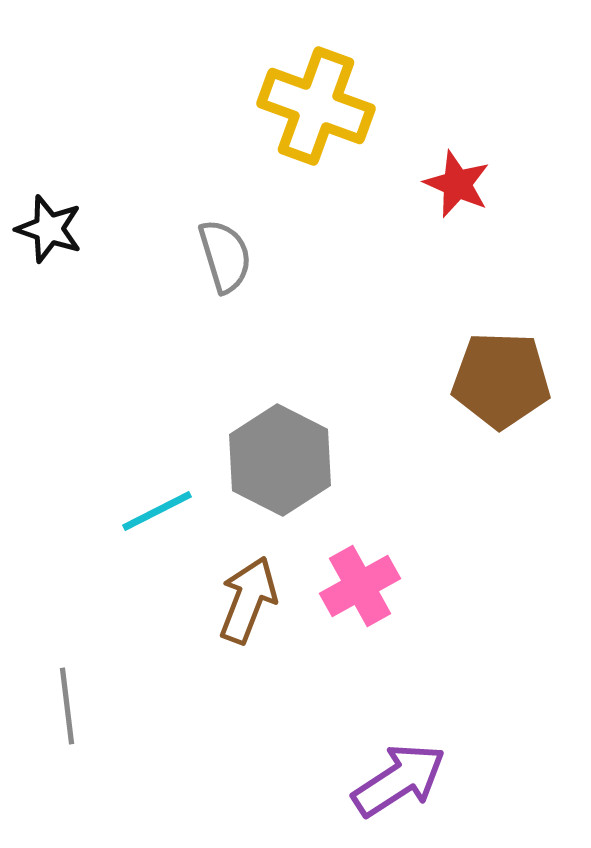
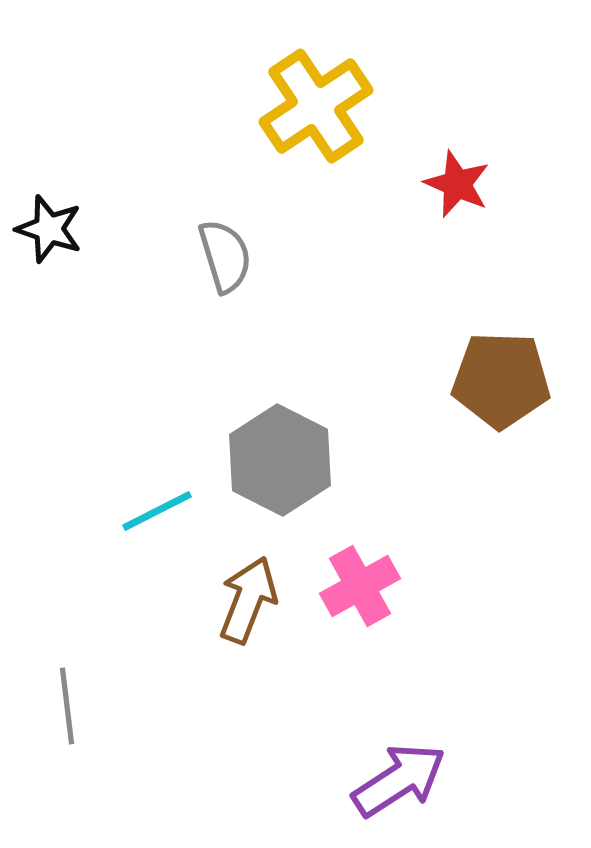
yellow cross: rotated 36 degrees clockwise
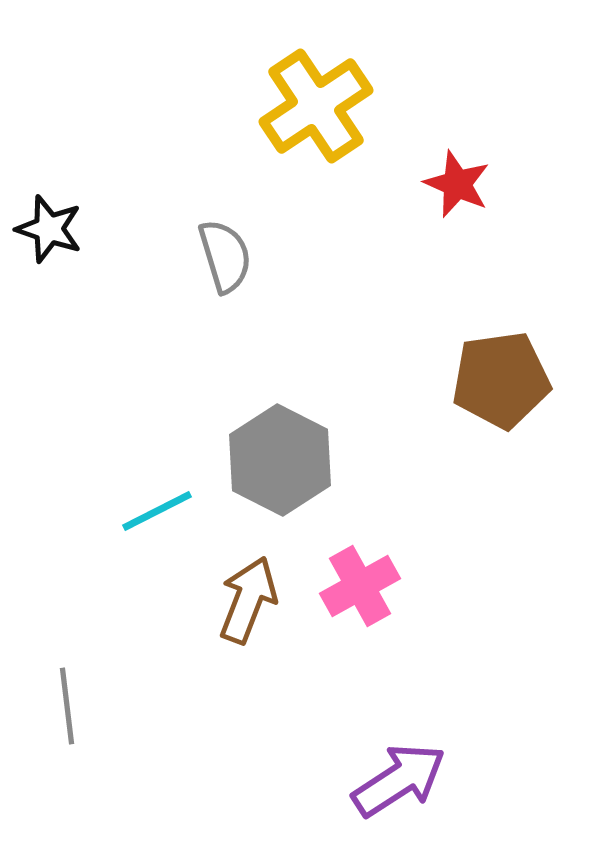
brown pentagon: rotated 10 degrees counterclockwise
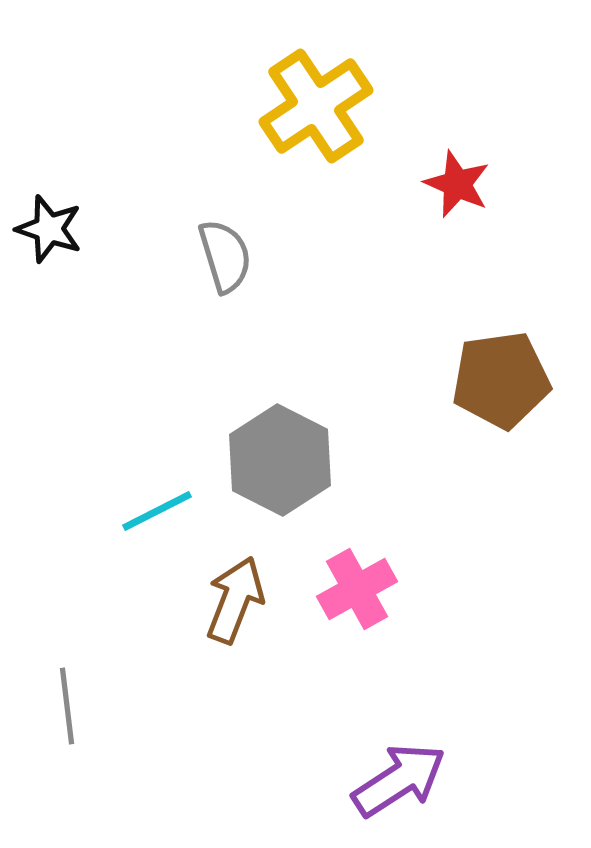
pink cross: moved 3 px left, 3 px down
brown arrow: moved 13 px left
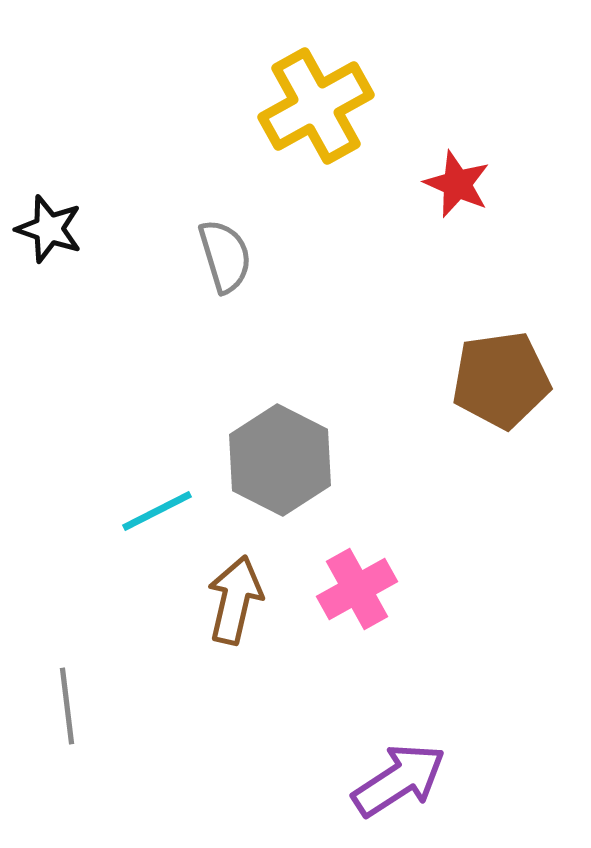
yellow cross: rotated 5 degrees clockwise
brown arrow: rotated 8 degrees counterclockwise
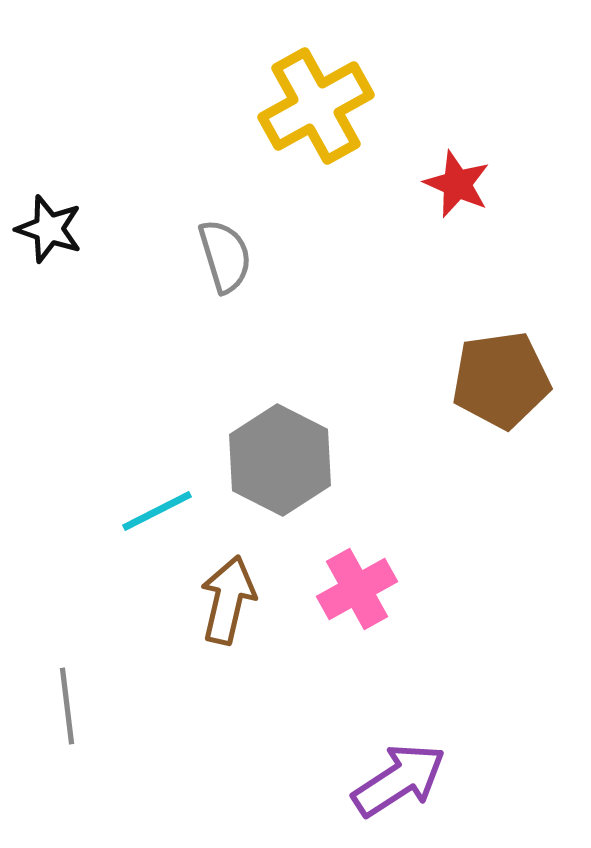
brown arrow: moved 7 px left
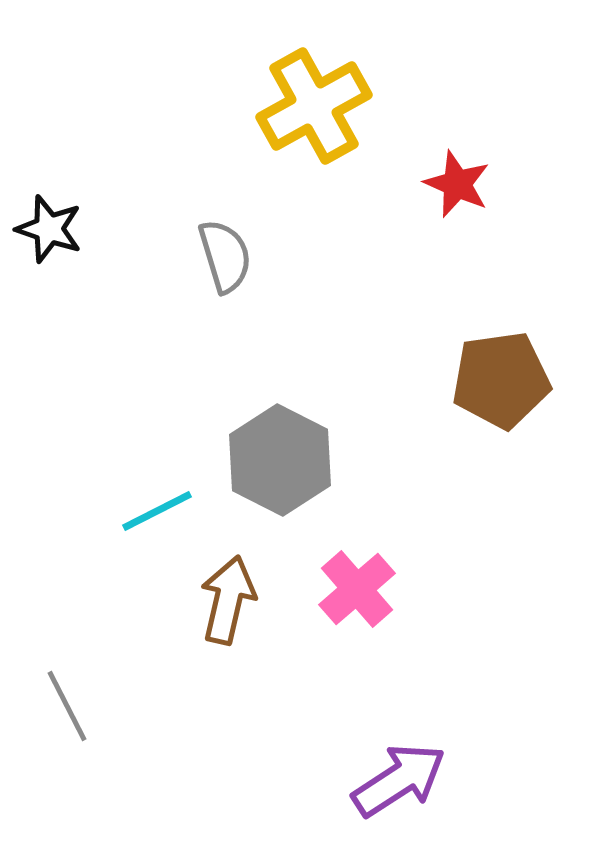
yellow cross: moved 2 px left
pink cross: rotated 12 degrees counterclockwise
gray line: rotated 20 degrees counterclockwise
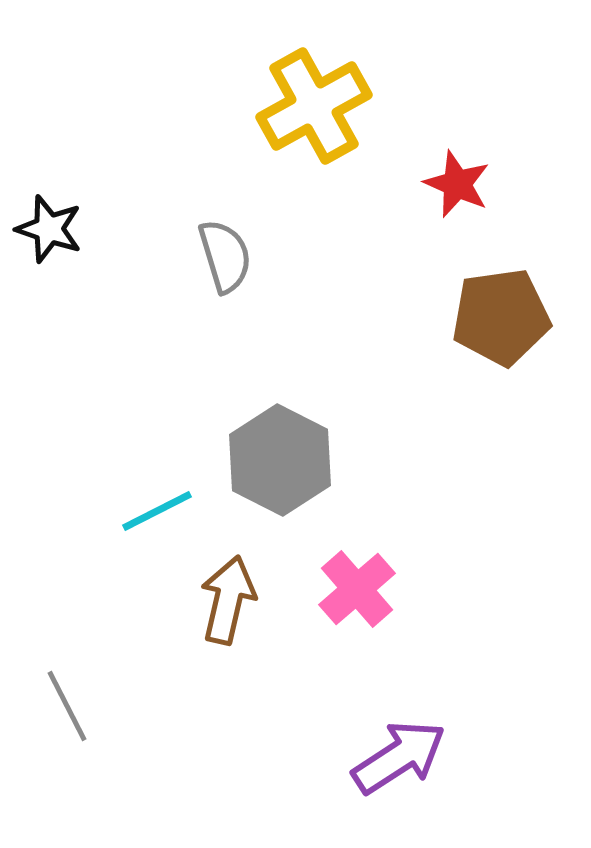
brown pentagon: moved 63 px up
purple arrow: moved 23 px up
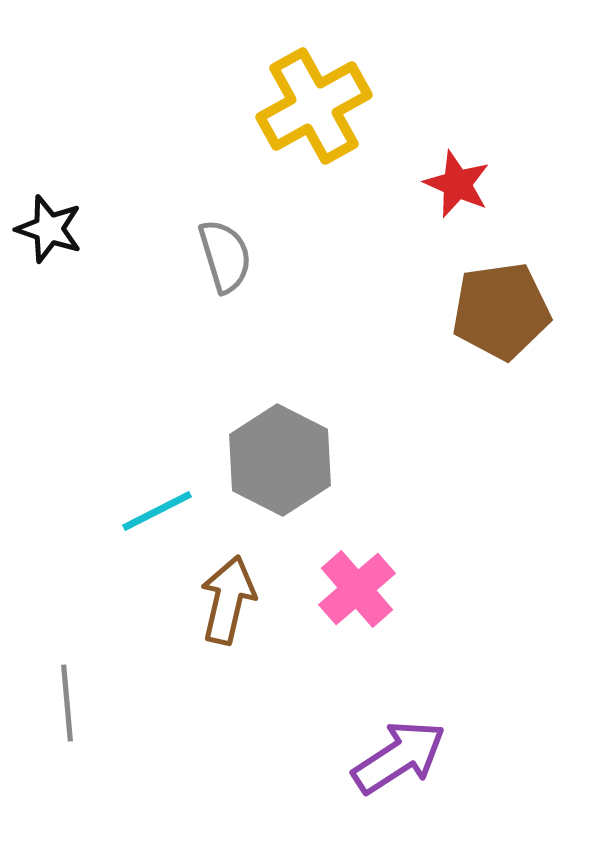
brown pentagon: moved 6 px up
gray line: moved 3 px up; rotated 22 degrees clockwise
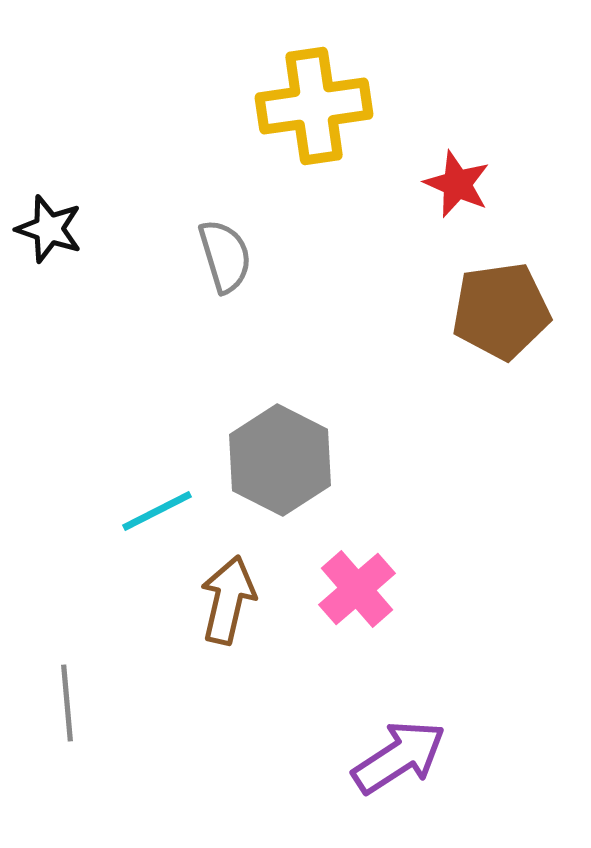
yellow cross: rotated 21 degrees clockwise
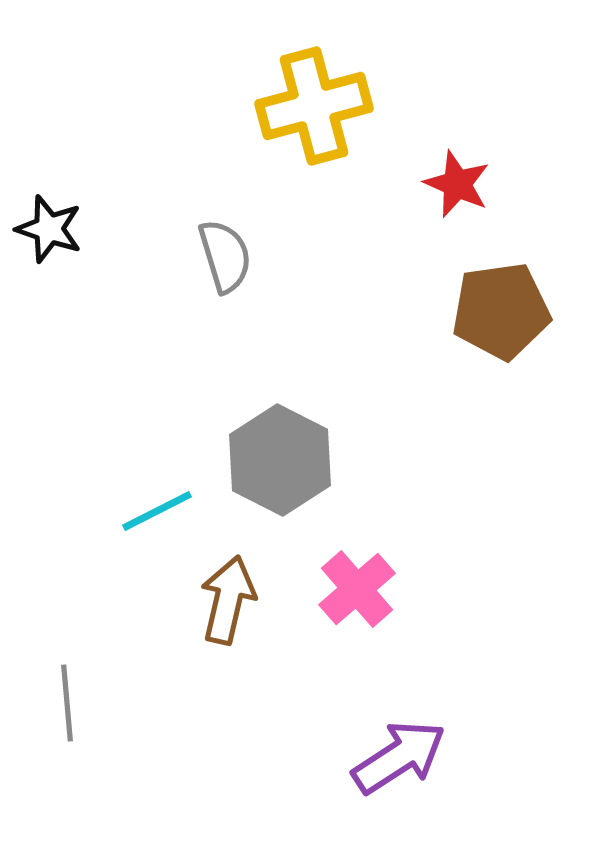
yellow cross: rotated 7 degrees counterclockwise
